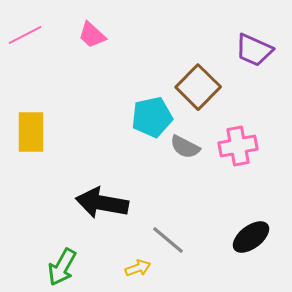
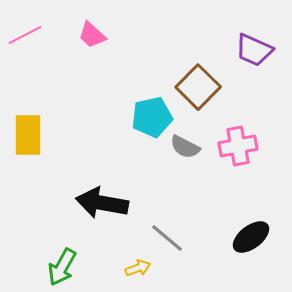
yellow rectangle: moved 3 px left, 3 px down
gray line: moved 1 px left, 2 px up
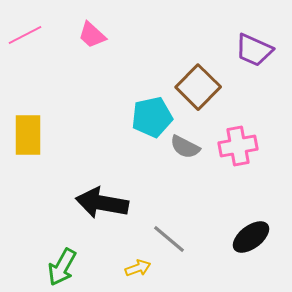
gray line: moved 2 px right, 1 px down
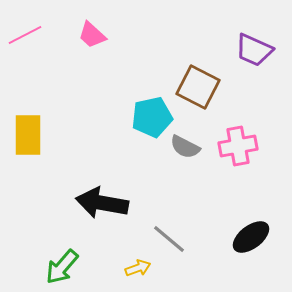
brown square: rotated 18 degrees counterclockwise
green arrow: rotated 12 degrees clockwise
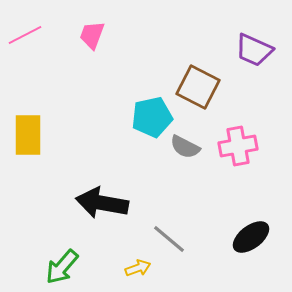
pink trapezoid: rotated 68 degrees clockwise
